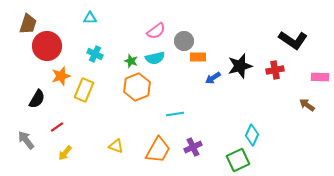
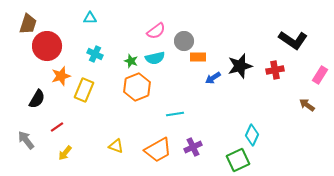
pink rectangle: moved 2 px up; rotated 60 degrees counterclockwise
orange trapezoid: rotated 32 degrees clockwise
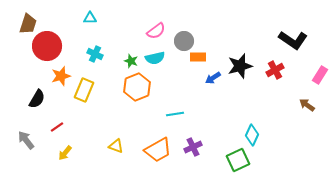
red cross: rotated 18 degrees counterclockwise
